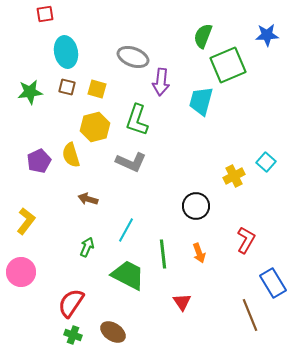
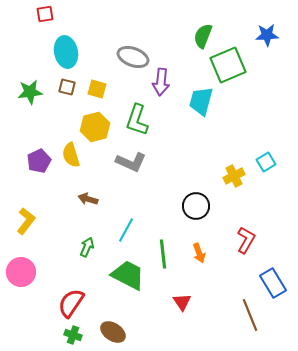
cyan square: rotated 18 degrees clockwise
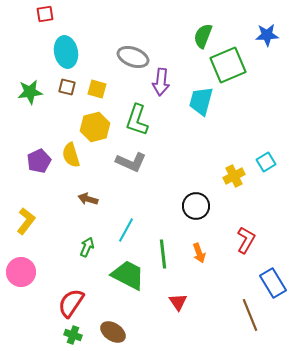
red triangle: moved 4 px left
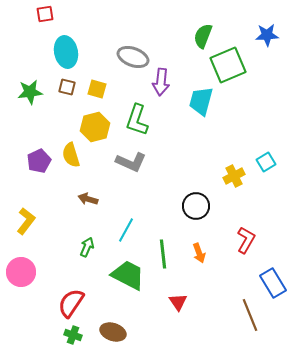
brown ellipse: rotated 15 degrees counterclockwise
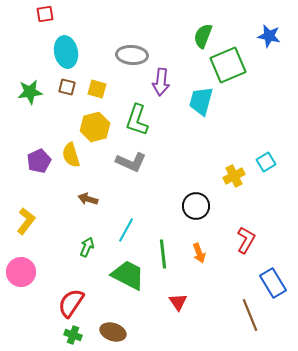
blue star: moved 2 px right, 1 px down; rotated 15 degrees clockwise
gray ellipse: moved 1 px left, 2 px up; rotated 16 degrees counterclockwise
